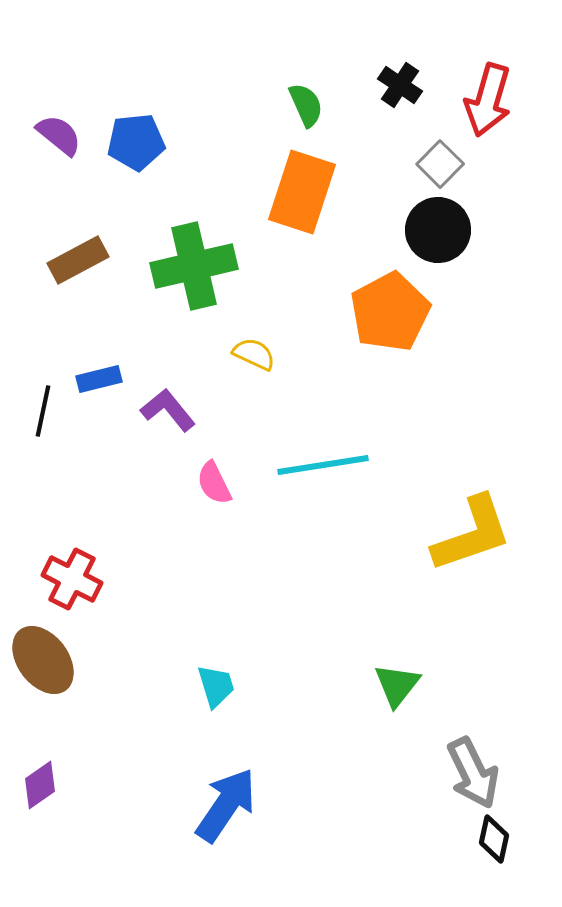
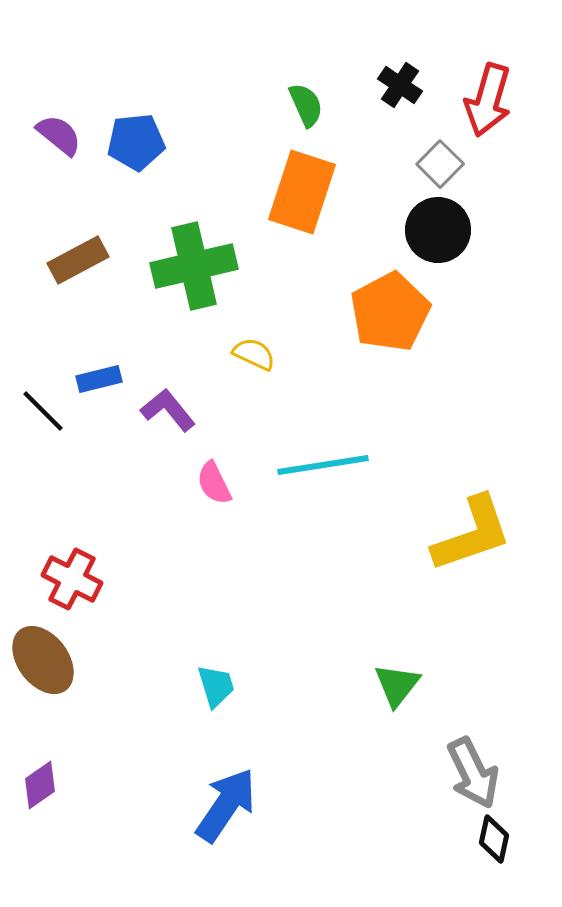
black line: rotated 57 degrees counterclockwise
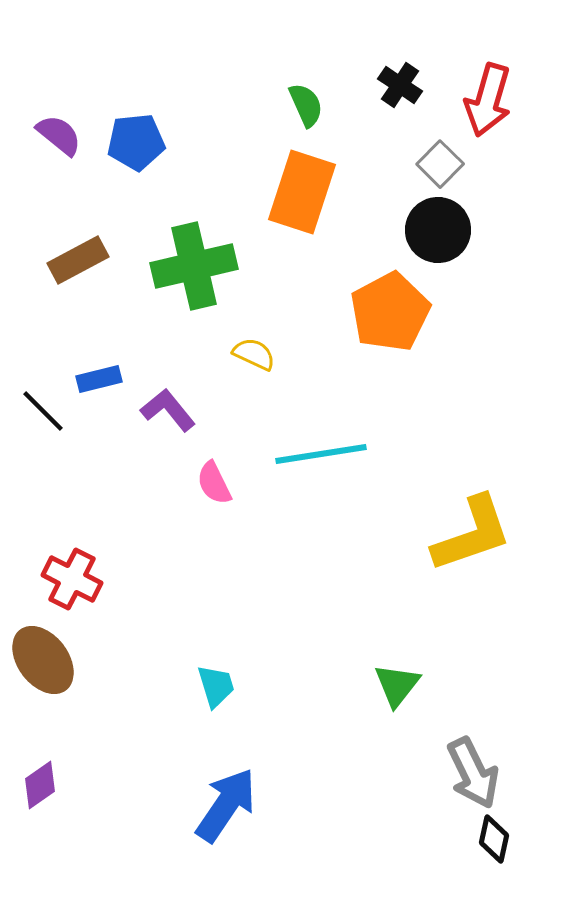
cyan line: moved 2 px left, 11 px up
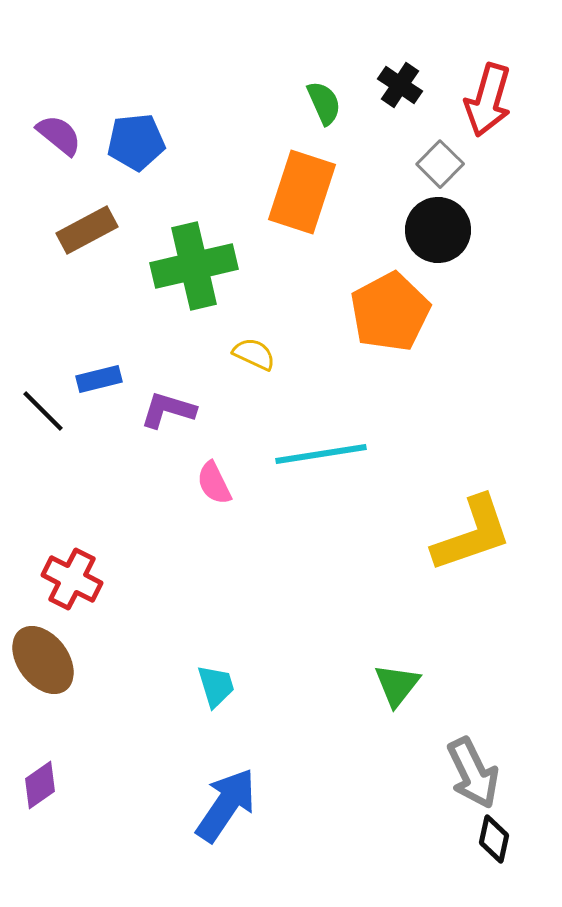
green semicircle: moved 18 px right, 2 px up
brown rectangle: moved 9 px right, 30 px up
purple L-shape: rotated 34 degrees counterclockwise
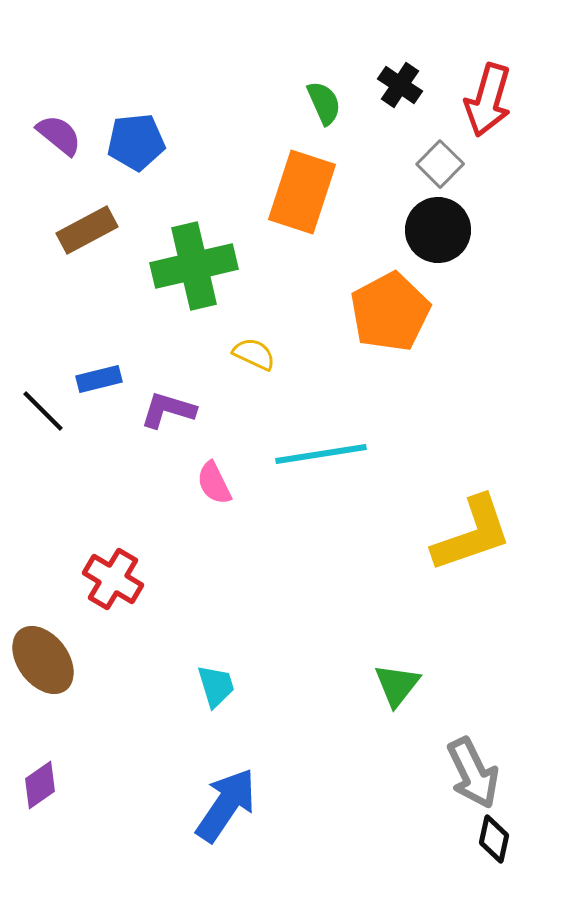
red cross: moved 41 px right; rotated 4 degrees clockwise
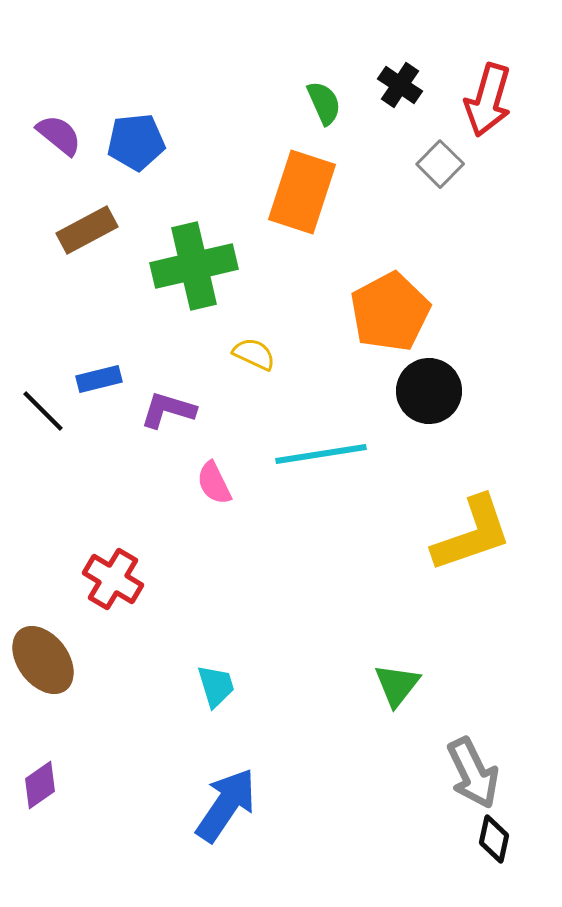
black circle: moved 9 px left, 161 px down
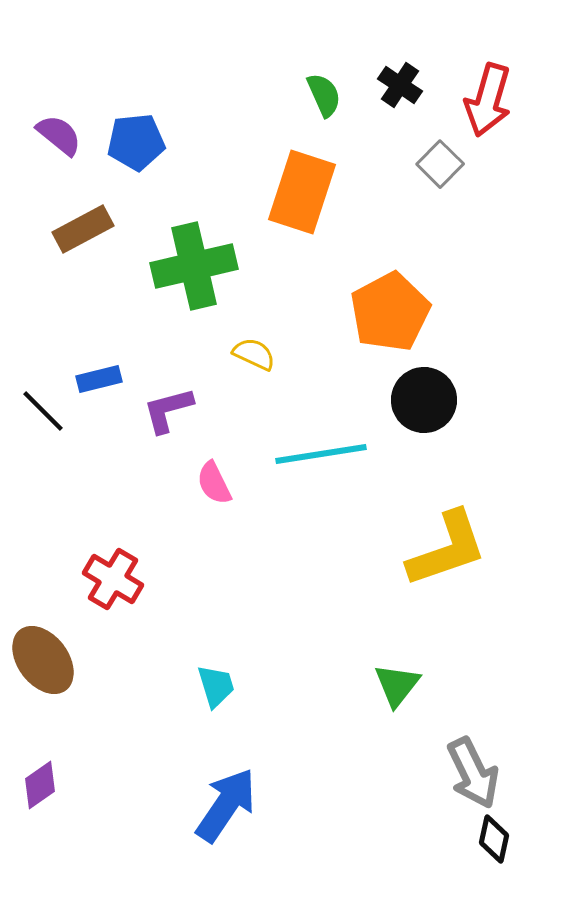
green semicircle: moved 8 px up
brown rectangle: moved 4 px left, 1 px up
black circle: moved 5 px left, 9 px down
purple L-shape: rotated 32 degrees counterclockwise
yellow L-shape: moved 25 px left, 15 px down
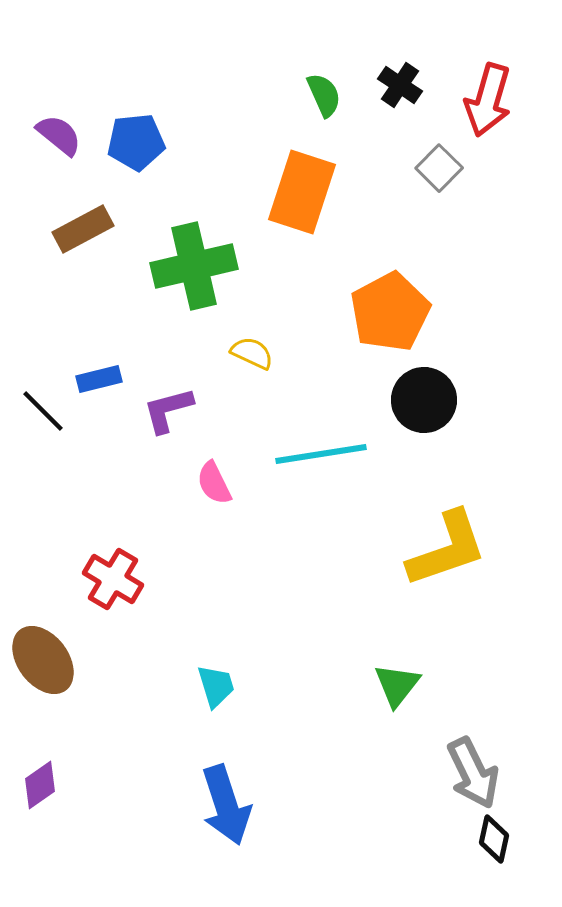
gray square: moved 1 px left, 4 px down
yellow semicircle: moved 2 px left, 1 px up
blue arrow: rotated 128 degrees clockwise
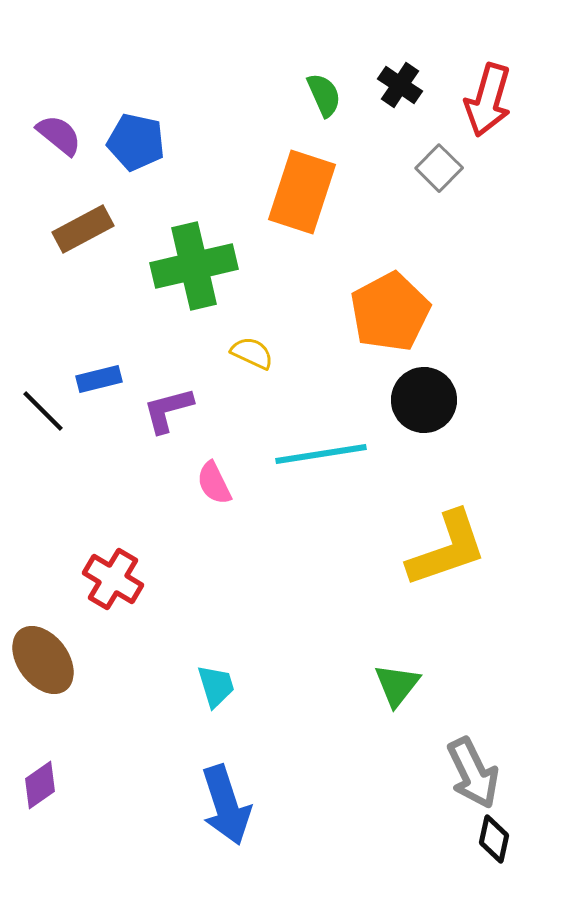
blue pentagon: rotated 18 degrees clockwise
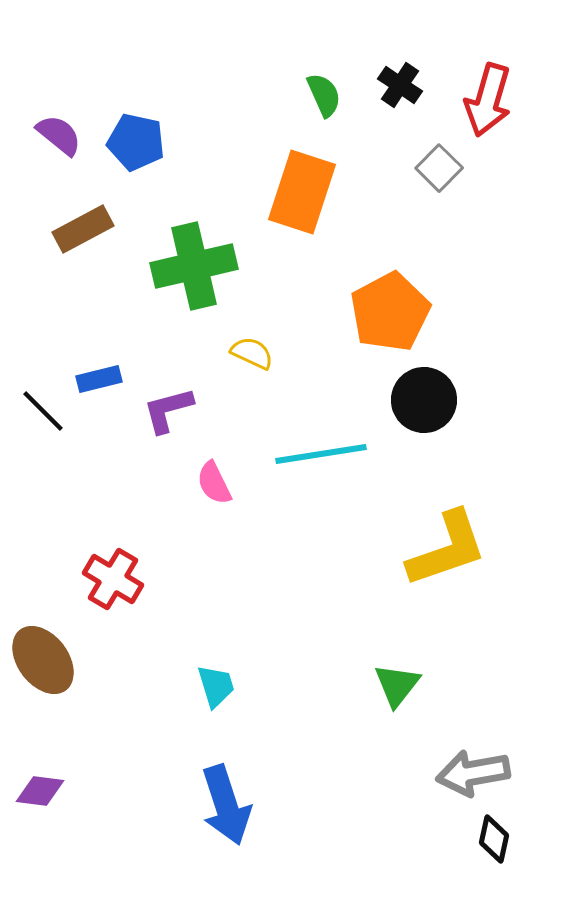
gray arrow: rotated 106 degrees clockwise
purple diamond: moved 6 px down; rotated 42 degrees clockwise
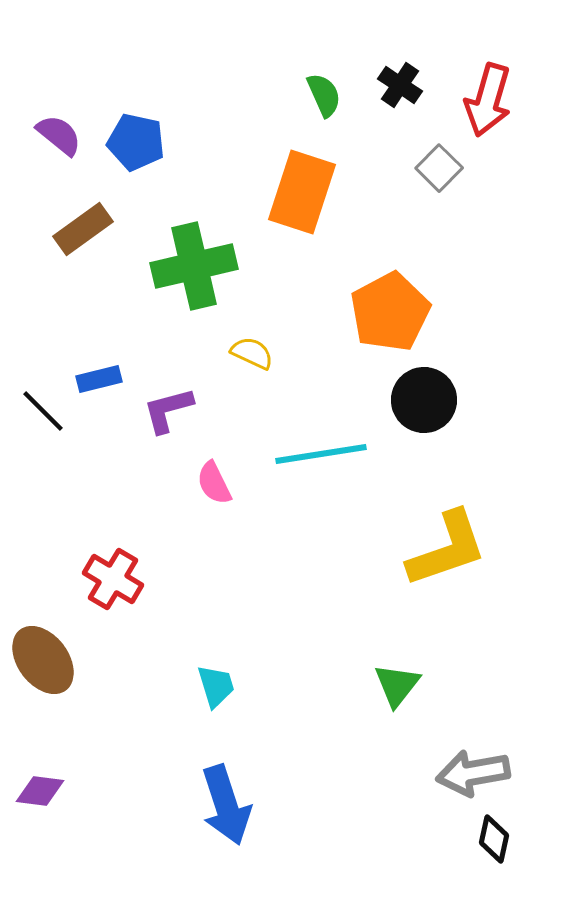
brown rectangle: rotated 8 degrees counterclockwise
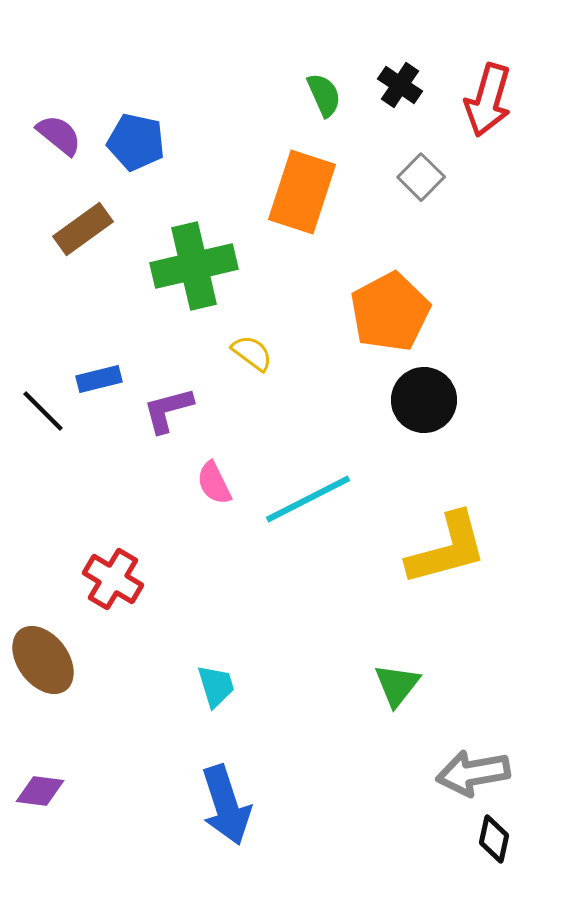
gray square: moved 18 px left, 9 px down
yellow semicircle: rotated 12 degrees clockwise
cyan line: moved 13 px left, 45 px down; rotated 18 degrees counterclockwise
yellow L-shape: rotated 4 degrees clockwise
